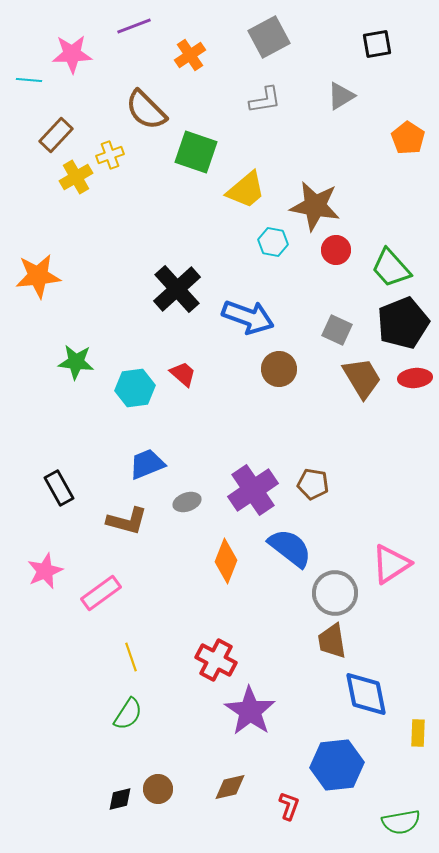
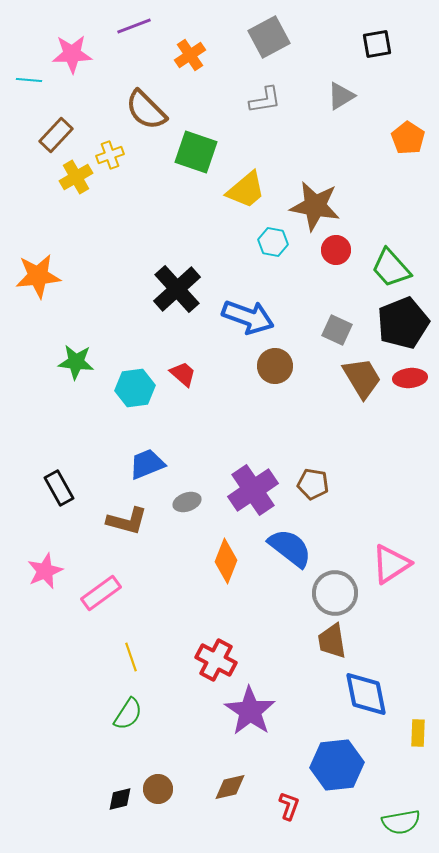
brown circle at (279, 369): moved 4 px left, 3 px up
red ellipse at (415, 378): moved 5 px left
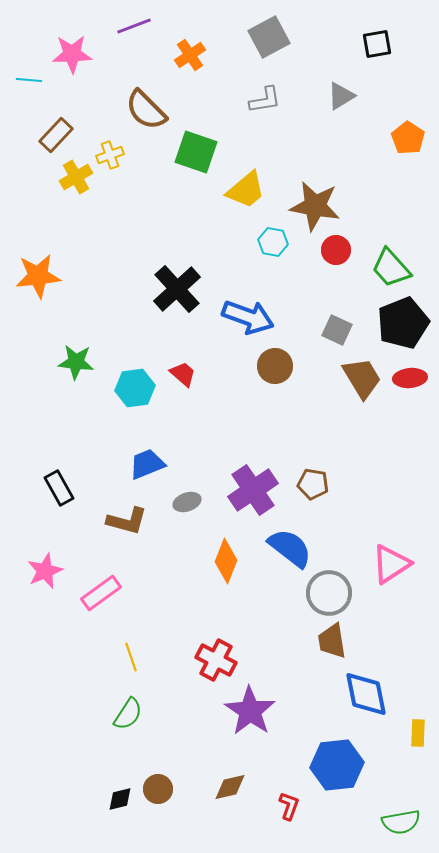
gray circle at (335, 593): moved 6 px left
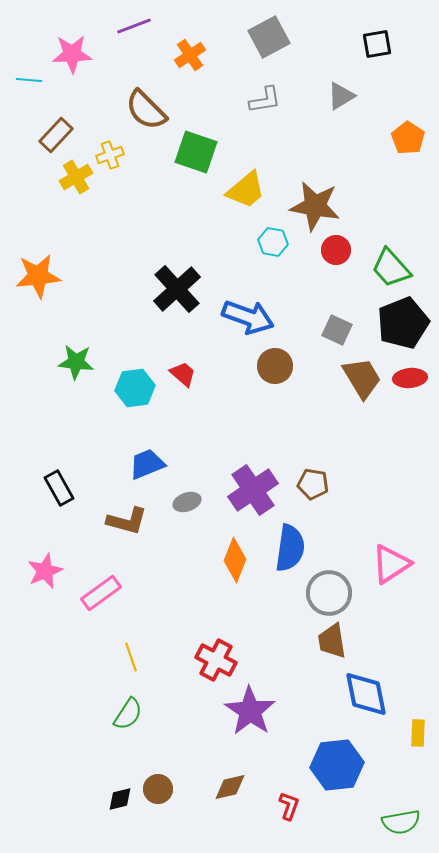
blue semicircle at (290, 548): rotated 60 degrees clockwise
orange diamond at (226, 561): moved 9 px right, 1 px up
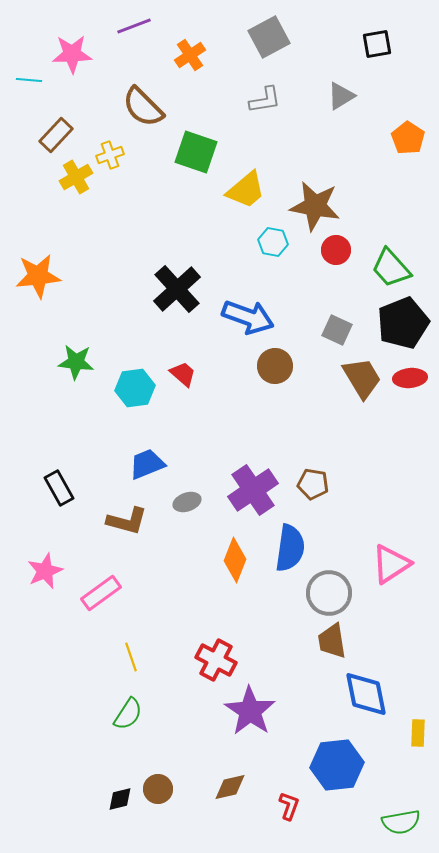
brown semicircle at (146, 110): moved 3 px left, 3 px up
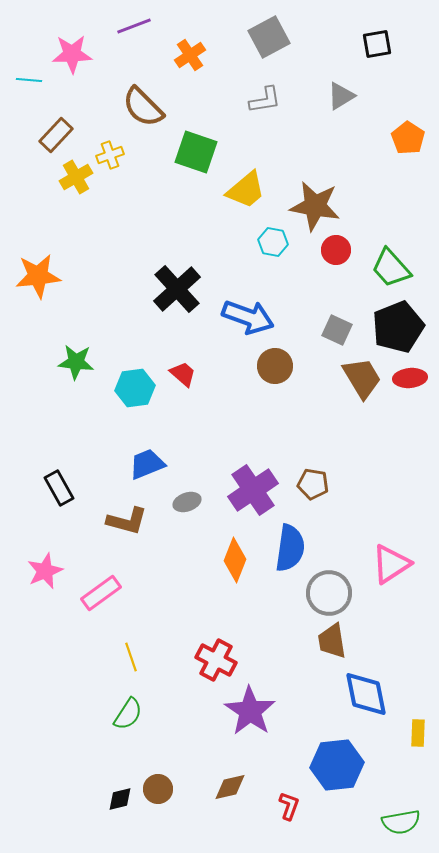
black pentagon at (403, 323): moved 5 px left, 4 px down
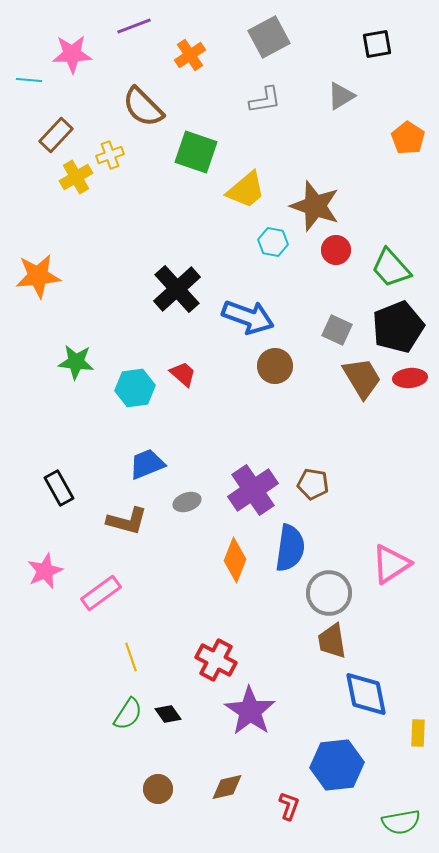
brown star at (315, 206): rotated 9 degrees clockwise
brown diamond at (230, 787): moved 3 px left
black diamond at (120, 799): moved 48 px right, 85 px up; rotated 68 degrees clockwise
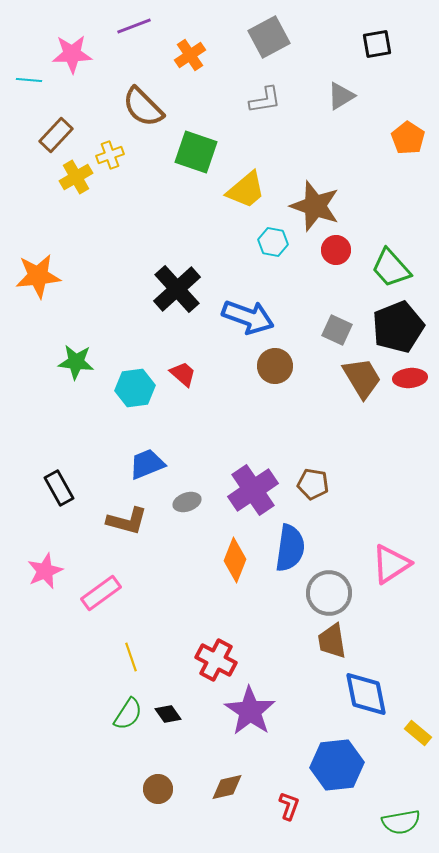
yellow rectangle at (418, 733): rotated 52 degrees counterclockwise
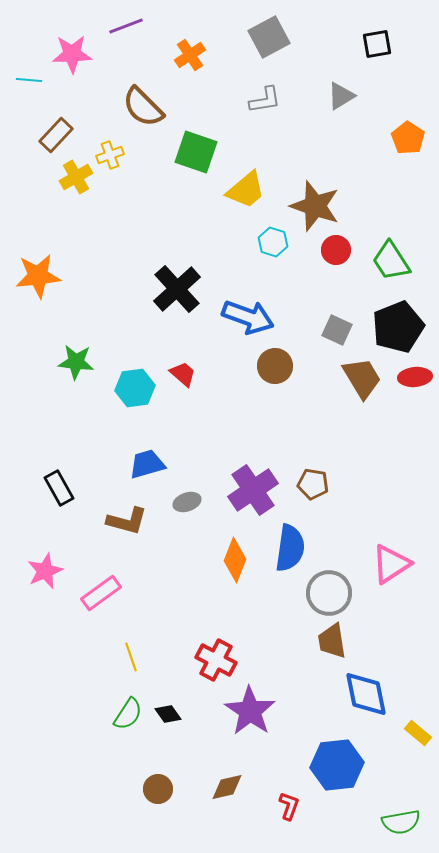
purple line at (134, 26): moved 8 px left
cyan hexagon at (273, 242): rotated 8 degrees clockwise
green trapezoid at (391, 268): moved 7 px up; rotated 9 degrees clockwise
red ellipse at (410, 378): moved 5 px right, 1 px up
blue trapezoid at (147, 464): rotated 6 degrees clockwise
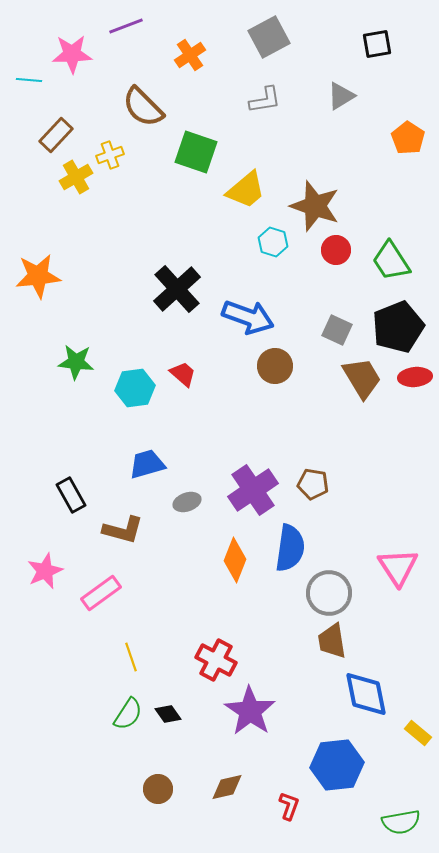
black rectangle at (59, 488): moved 12 px right, 7 px down
brown L-shape at (127, 521): moved 4 px left, 9 px down
pink triangle at (391, 564): moved 7 px right, 3 px down; rotated 30 degrees counterclockwise
